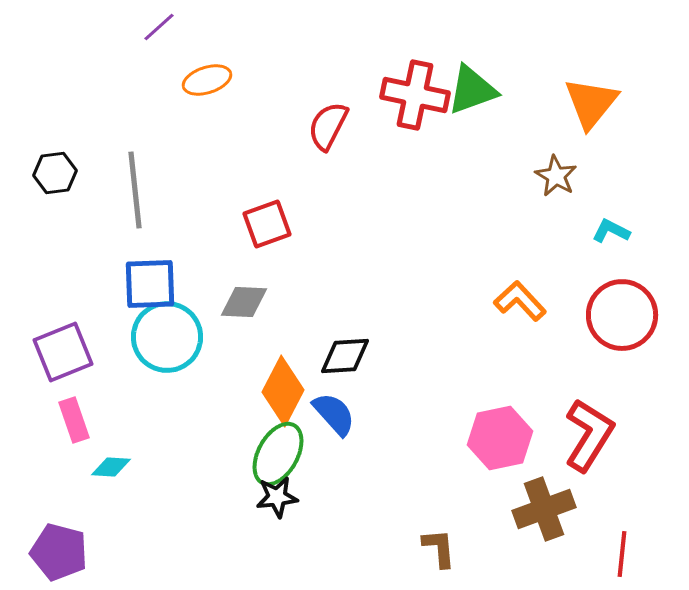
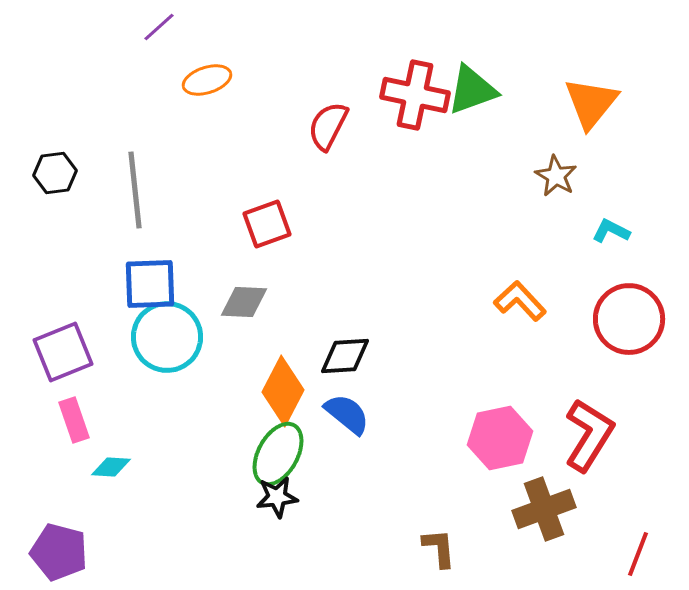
red circle: moved 7 px right, 4 px down
blue semicircle: moved 13 px right; rotated 9 degrees counterclockwise
red line: moved 16 px right; rotated 15 degrees clockwise
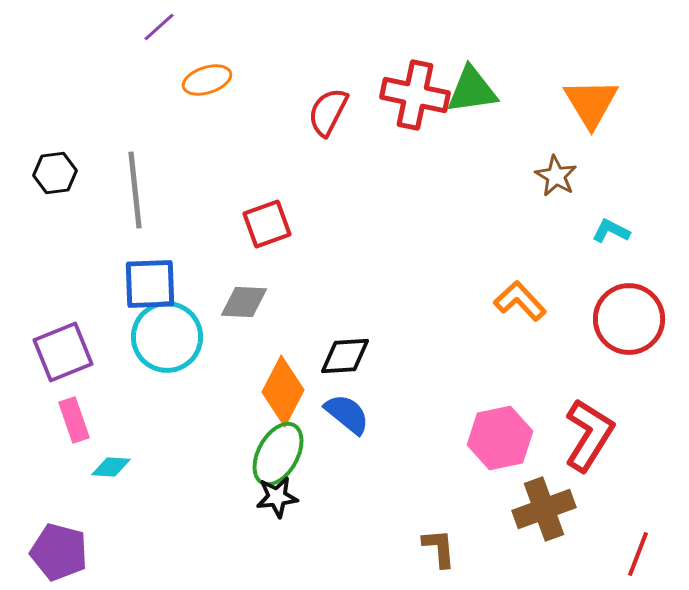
green triangle: rotated 12 degrees clockwise
orange triangle: rotated 10 degrees counterclockwise
red semicircle: moved 14 px up
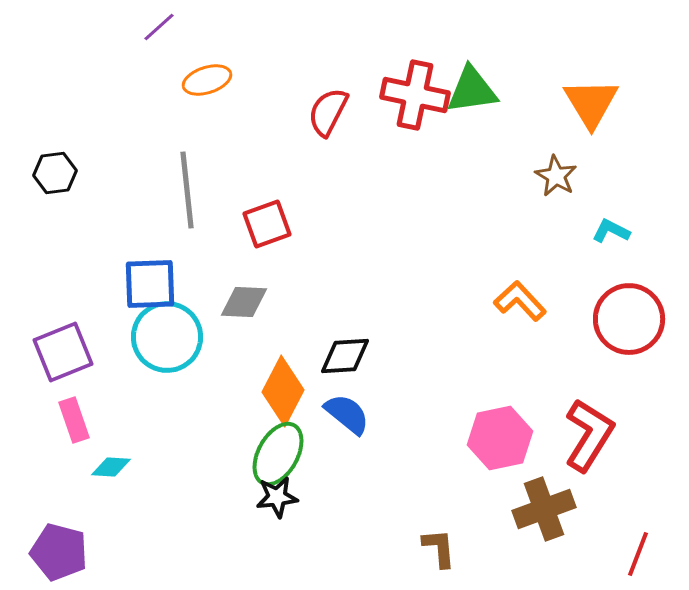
gray line: moved 52 px right
